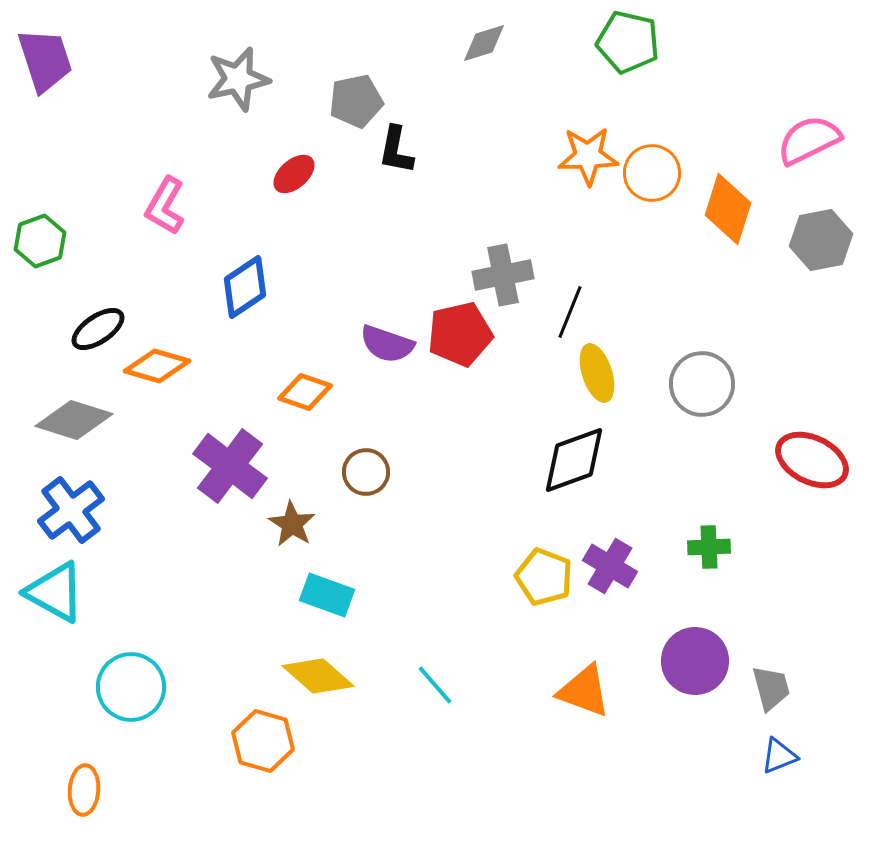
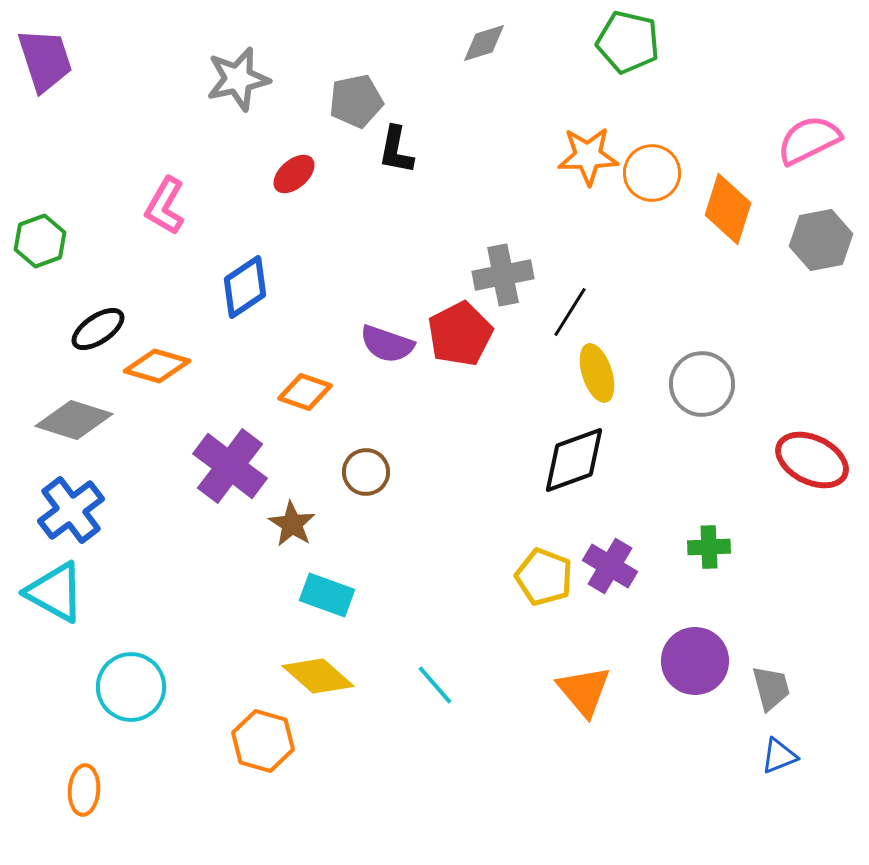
black line at (570, 312): rotated 10 degrees clockwise
red pentagon at (460, 334): rotated 14 degrees counterclockwise
orange triangle at (584, 691): rotated 30 degrees clockwise
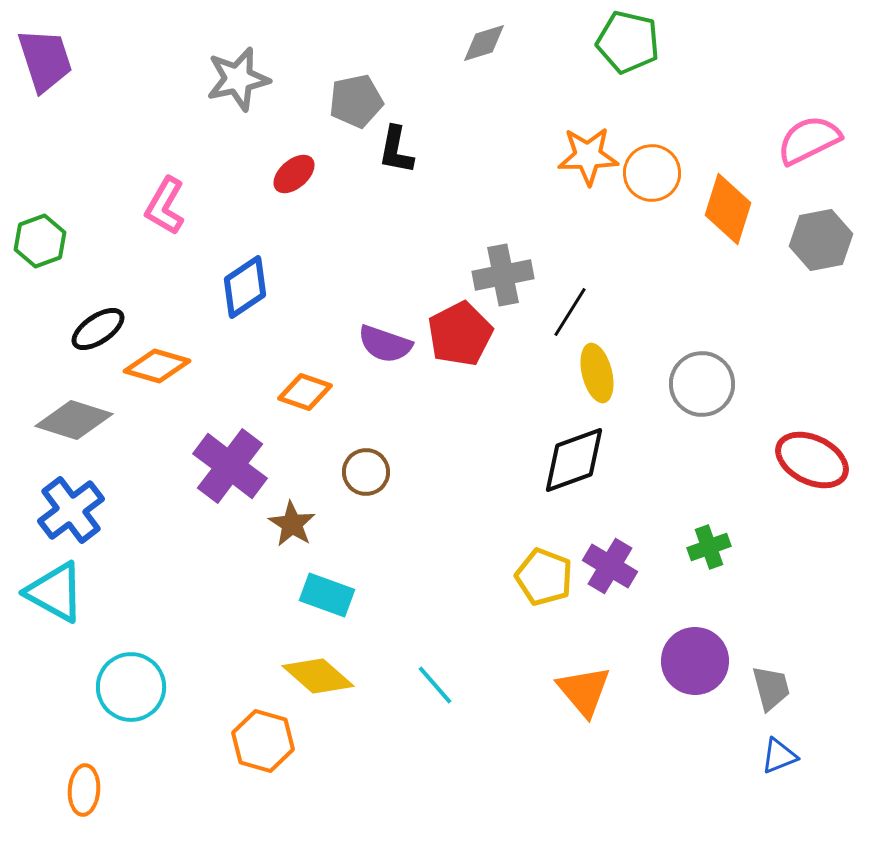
purple semicircle at (387, 344): moved 2 px left
yellow ellipse at (597, 373): rotated 4 degrees clockwise
green cross at (709, 547): rotated 18 degrees counterclockwise
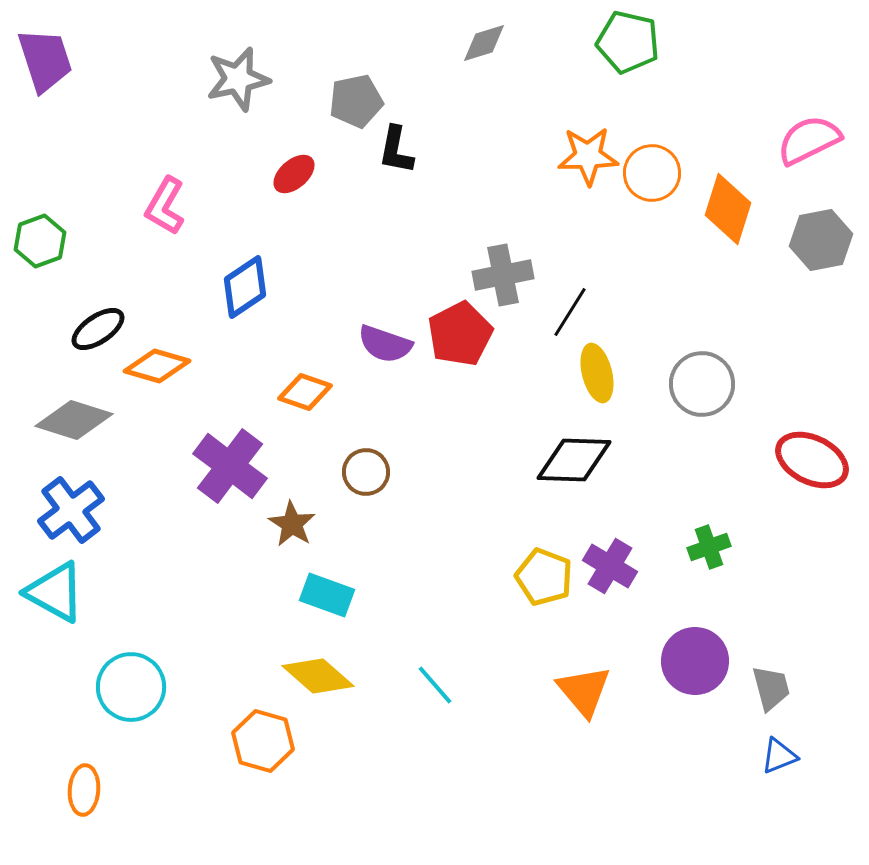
black diamond at (574, 460): rotated 22 degrees clockwise
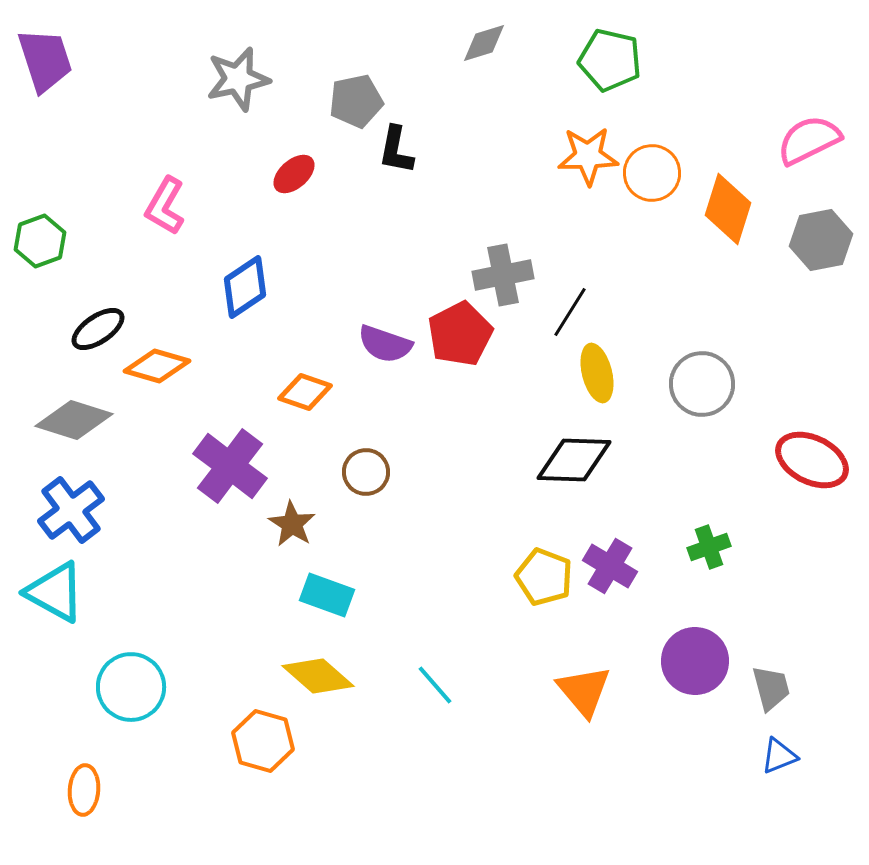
green pentagon at (628, 42): moved 18 px left, 18 px down
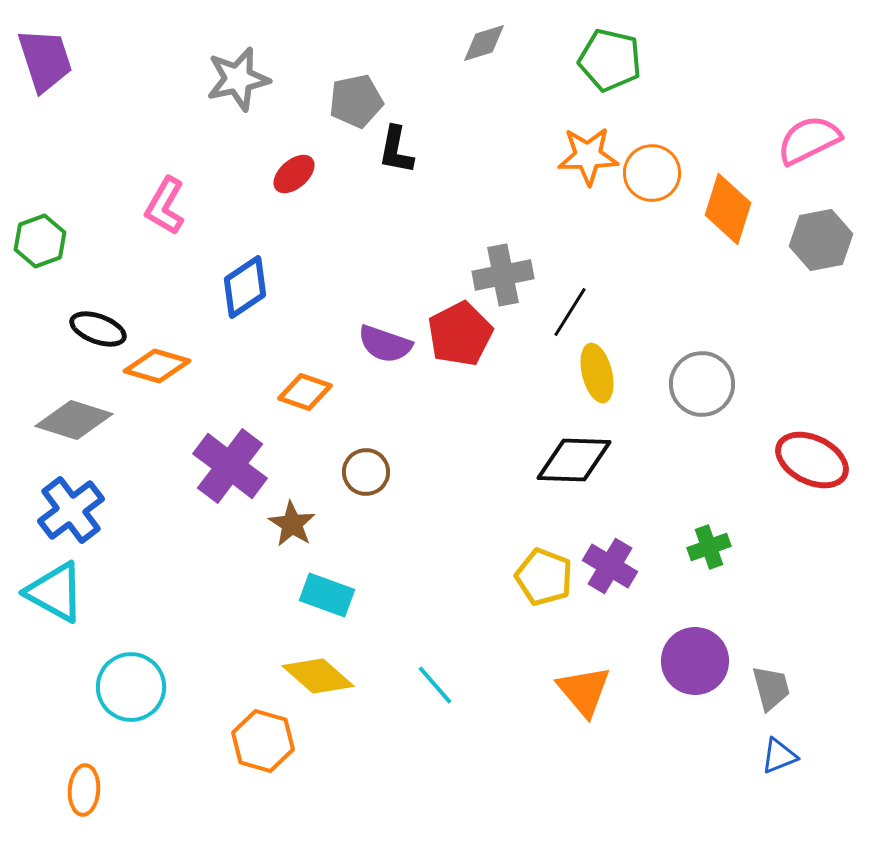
black ellipse at (98, 329): rotated 54 degrees clockwise
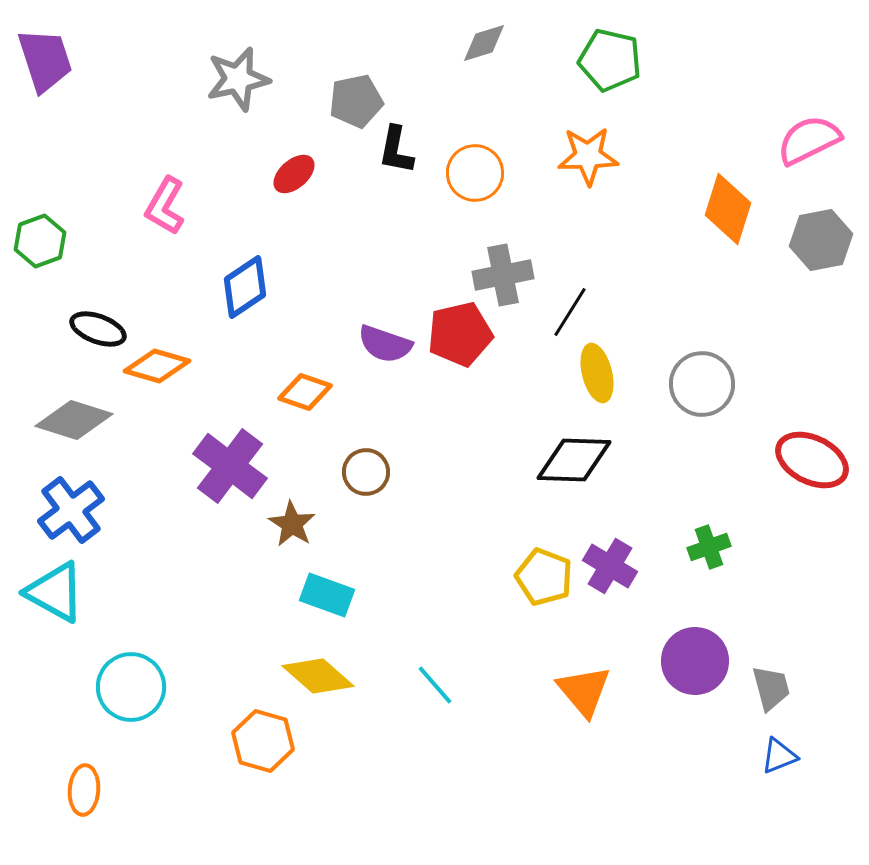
orange circle at (652, 173): moved 177 px left
red pentagon at (460, 334): rotated 14 degrees clockwise
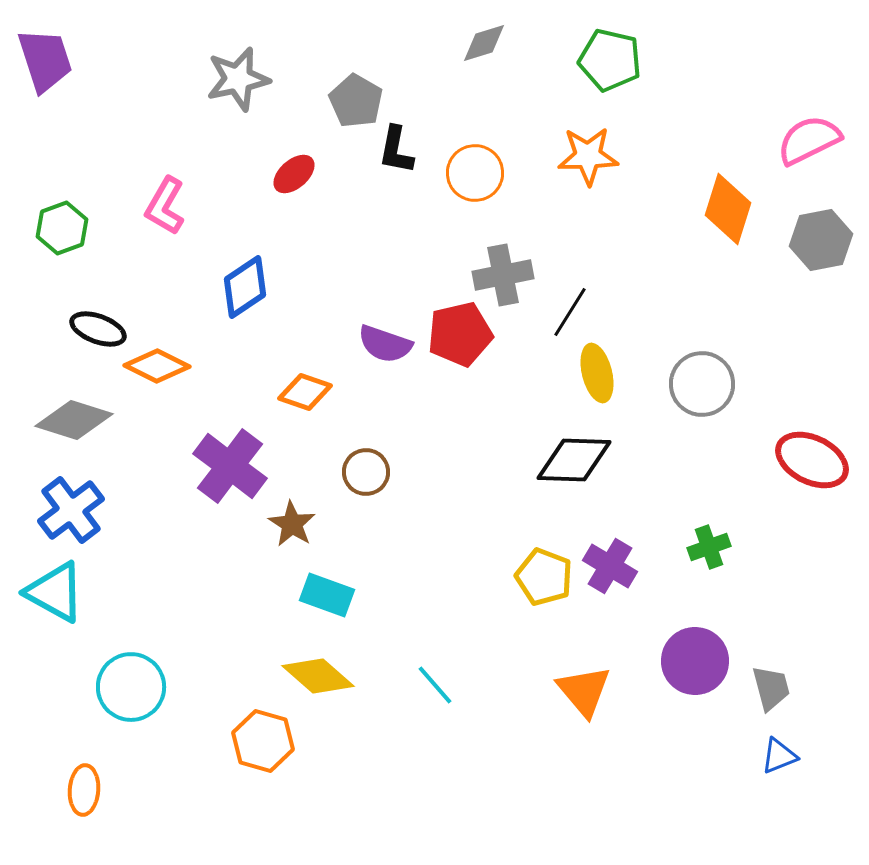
gray pentagon at (356, 101): rotated 30 degrees counterclockwise
green hexagon at (40, 241): moved 22 px right, 13 px up
orange diamond at (157, 366): rotated 10 degrees clockwise
